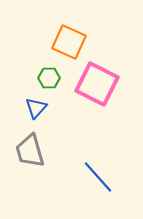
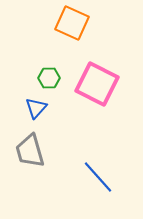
orange square: moved 3 px right, 19 px up
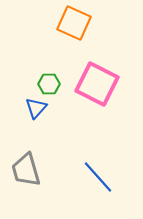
orange square: moved 2 px right
green hexagon: moved 6 px down
gray trapezoid: moved 4 px left, 19 px down
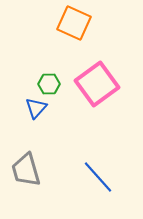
pink square: rotated 27 degrees clockwise
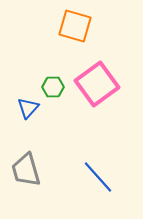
orange square: moved 1 px right, 3 px down; rotated 8 degrees counterclockwise
green hexagon: moved 4 px right, 3 px down
blue triangle: moved 8 px left
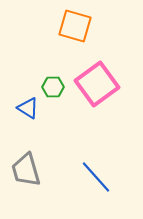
blue triangle: rotated 40 degrees counterclockwise
blue line: moved 2 px left
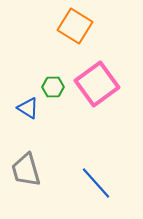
orange square: rotated 16 degrees clockwise
blue line: moved 6 px down
